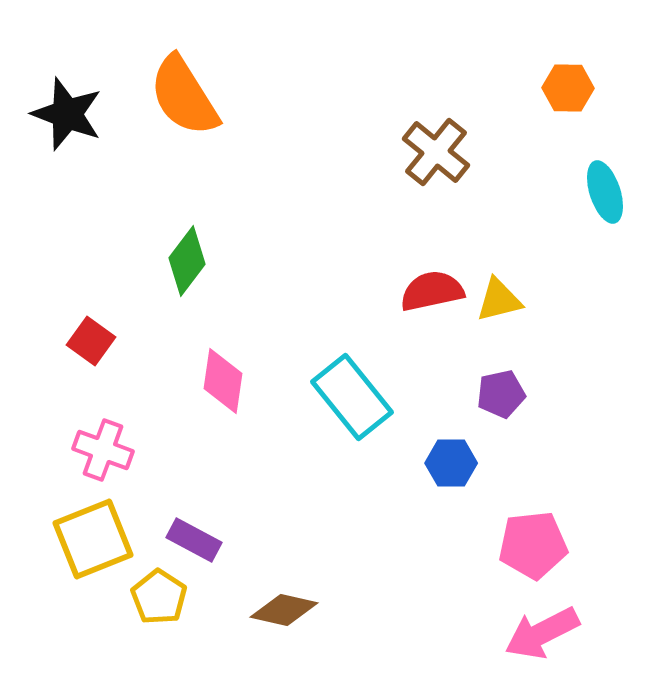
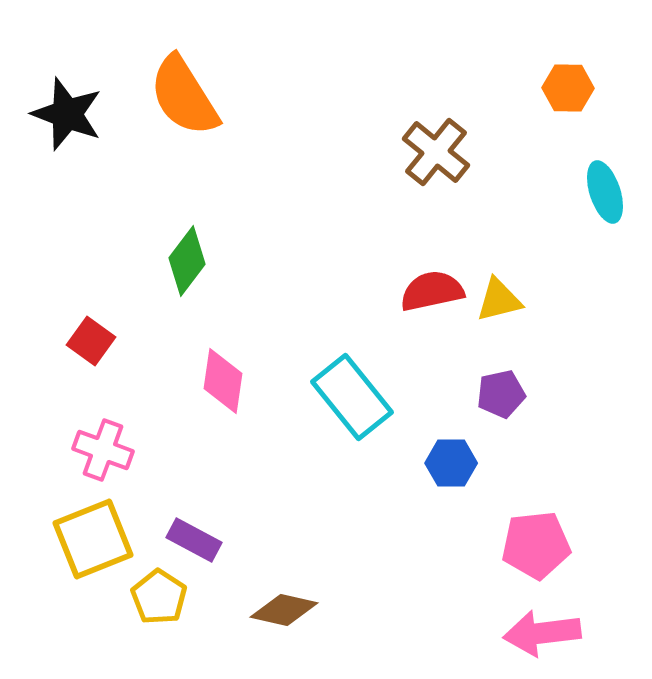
pink pentagon: moved 3 px right
pink arrow: rotated 20 degrees clockwise
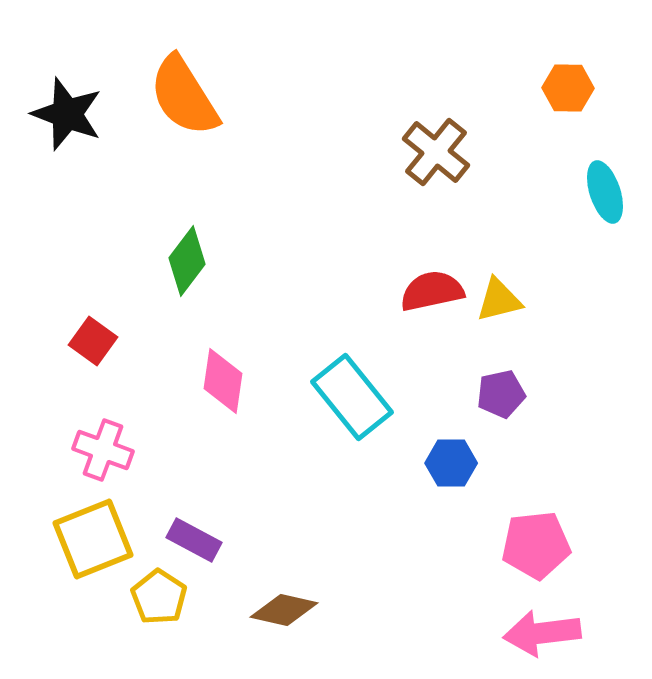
red square: moved 2 px right
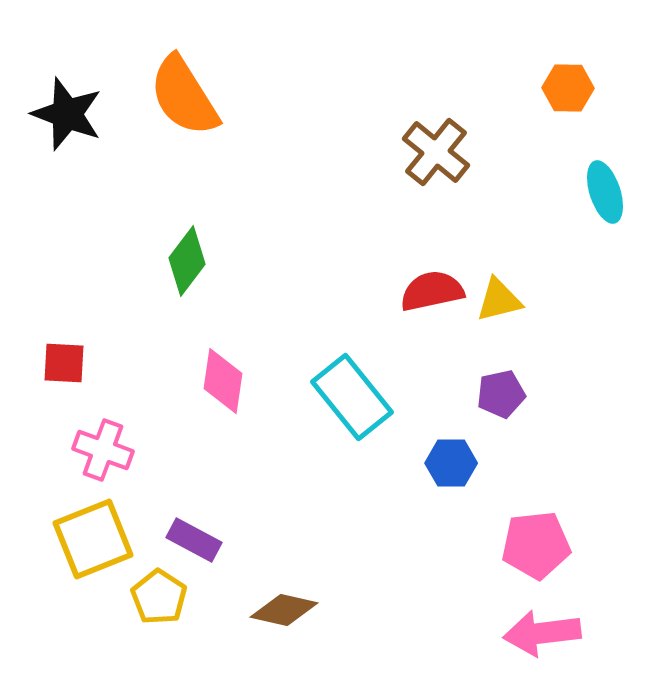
red square: moved 29 px left, 22 px down; rotated 33 degrees counterclockwise
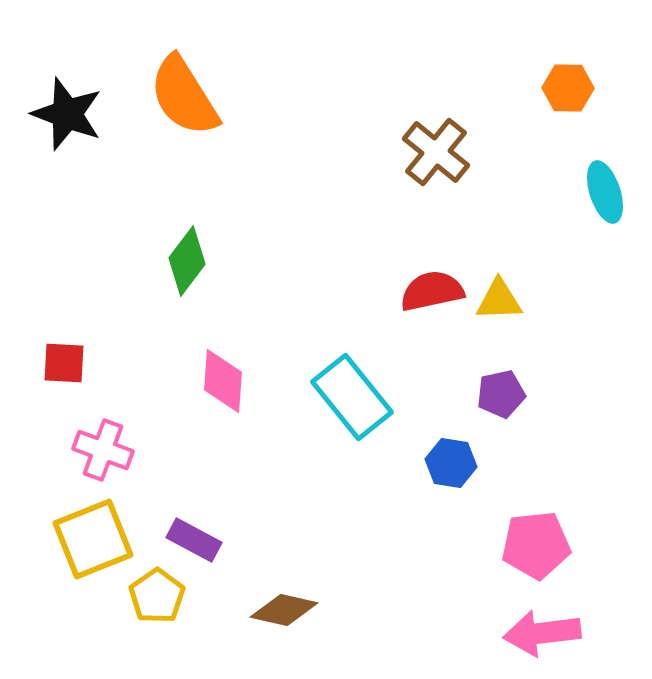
yellow triangle: rotated 12 degrees clockwise
pink diamond: rotated 4 degrees counterclockwise
blue hexagon: rotated 9 degrees clockwise
yellow pentagon: moved 2 px left, 1 px up; rotated 4 degrees clockwise
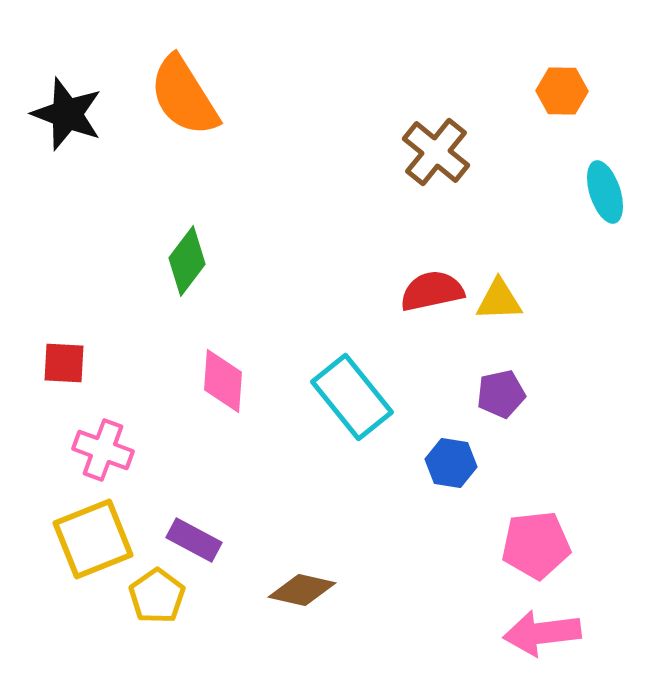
orange hexagon: moved 6 px left, 3 px down
brown diamond: moved 18 px right, 20 px up
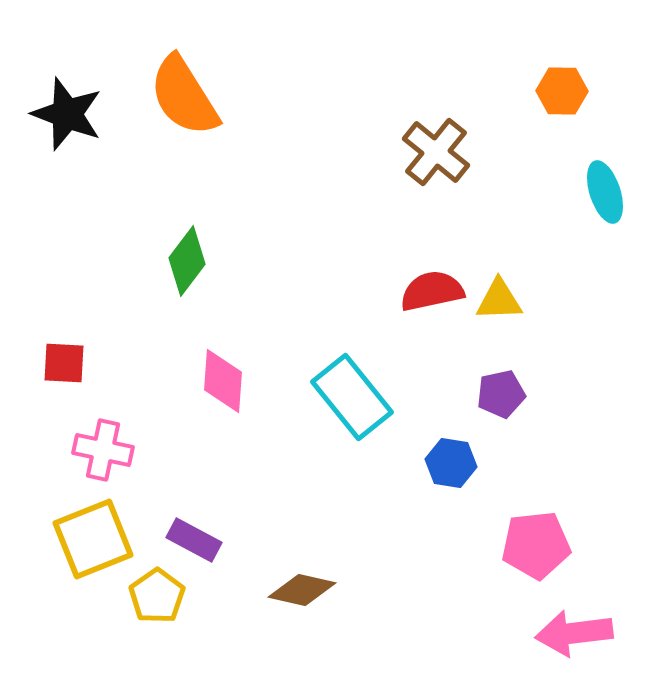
pink cross: rotated 8 degrees counterclockwise
pink arrow: moved 32 px right
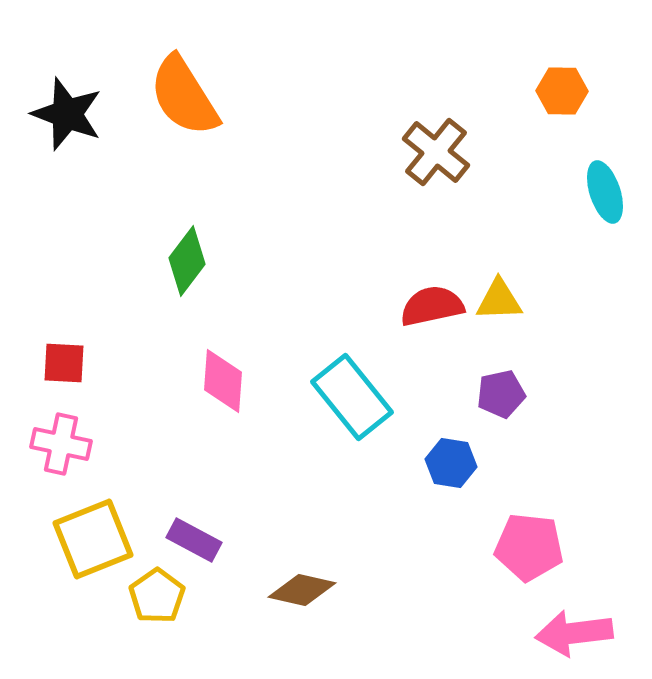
red semicircle: moved 15 px down
pink cross: moved 42 px left, 6 px up
pink pentagon: moved 7 px left, 2 px down; rotated 12 degrees clockwise
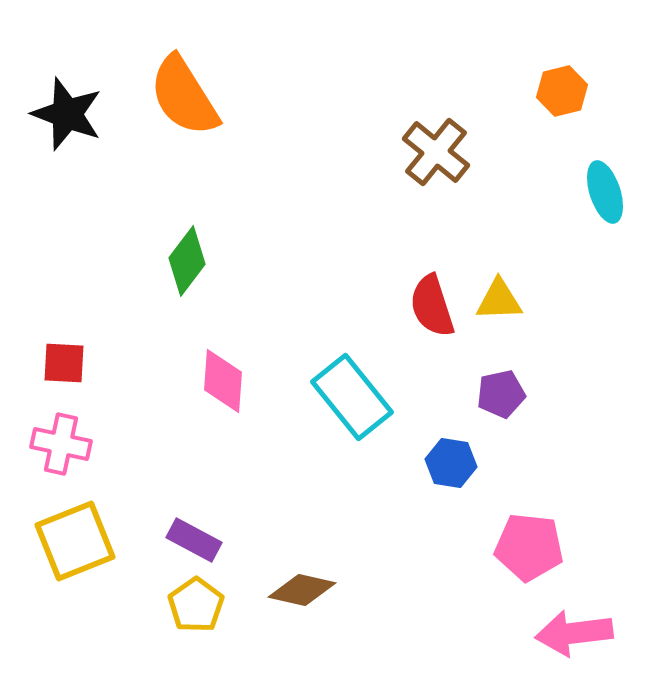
orange hexagon: rotated 15 degrees counterclockwise
red semicircle: rotated 96 degrees counterclockwise
yellow square: moved 18 px left, 2 px down
yellow pentagon: moved 39 px right, 9 px down
